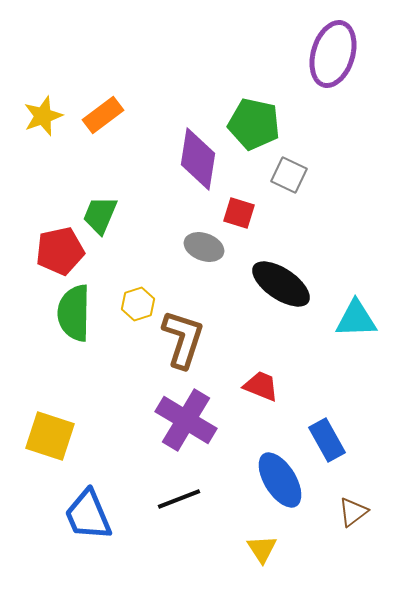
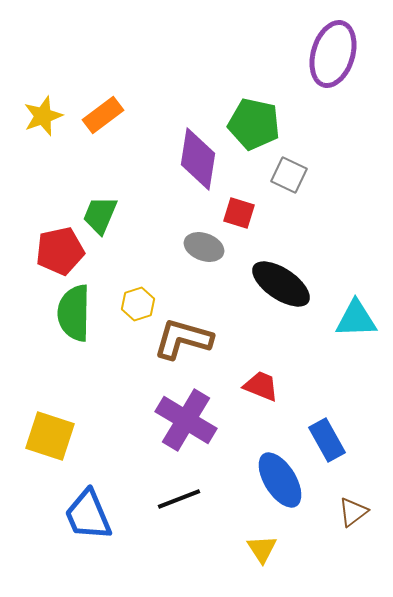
brown L-shape: rotated 92 degrees counterclockwise
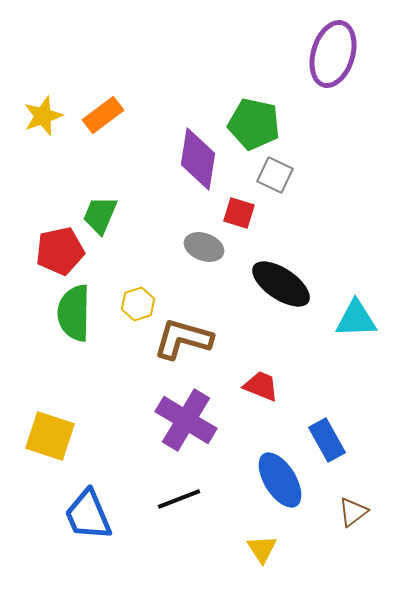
gray square: moved 14 px left
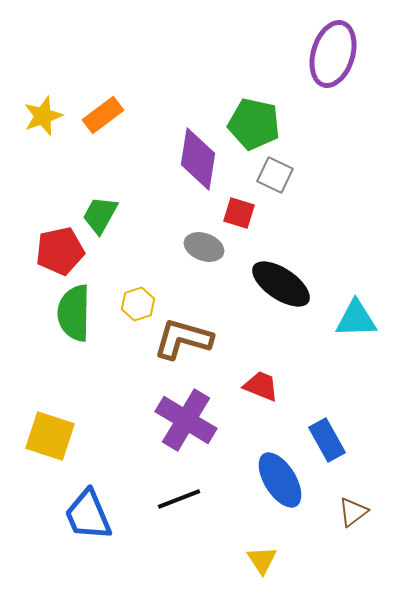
green trapezoid: rotated 6 degrees clockwise
yellow triangle: moved 11 px down
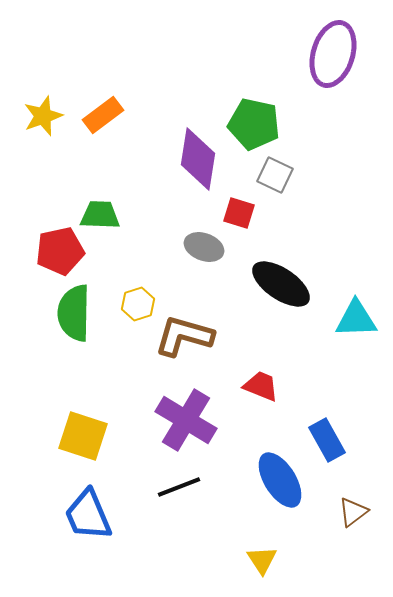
green trapezoid: rotated 63 degrees clockwise
brown L-shape: moved 1 px right, 3 px up
yellow square: moved 33 px right
black line: moved 12 px up
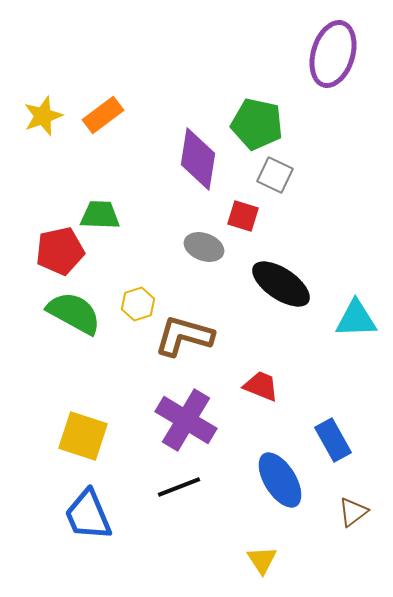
green pentagon: moved 3 px right
red square: moved 4 px right, 3 px down
green semicircle: rotated 118 degrees clockwise
blue rectangle: moved 6 px right
